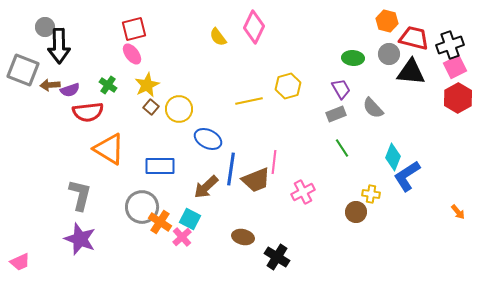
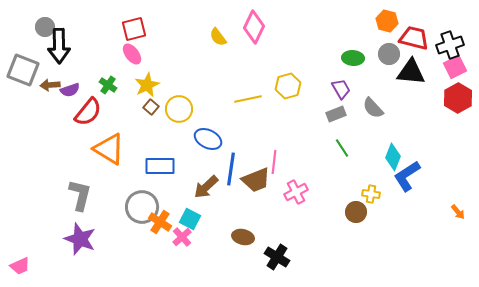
yellow line at (249, 101): moved 1 px left, 2 px up
red semicircle at (88, 112): rotated 44 degrees counterclockwise
pink cross at (303, 192): moved 7 px left
pink trapezoid at (20, 262): moved 4 px down
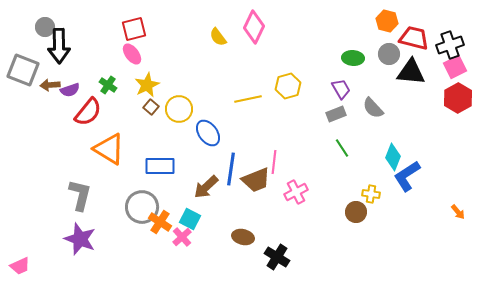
blue ellipse at (208, 139): moved 6 px up; rotated 28 degrees clockwise
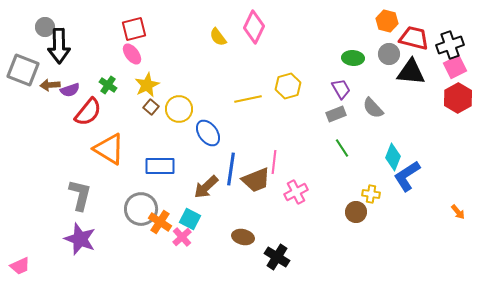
gray circle at (142, 207): moved 1 px left, 2 px down
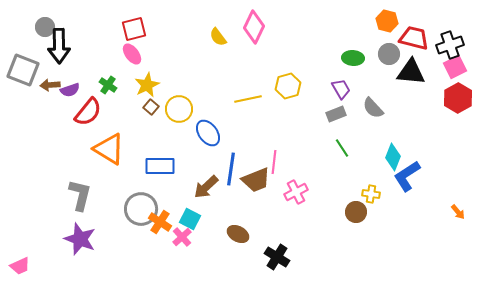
brown ellipse at (243, 237): moved 5 px left, 3 px up; rotated 15 degrees clockwise
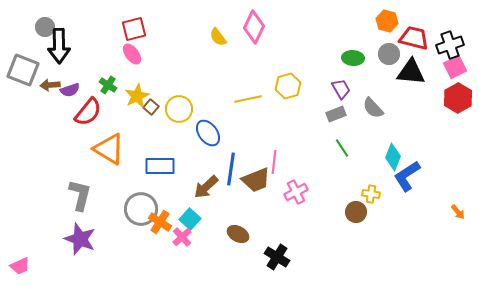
yellow star at (147, 85): moved 10 px left, 11 px down
cyan square at (190, 219): rotated 15 degrees clockwise
